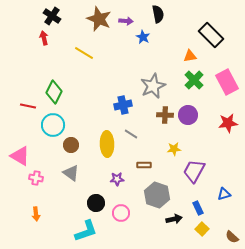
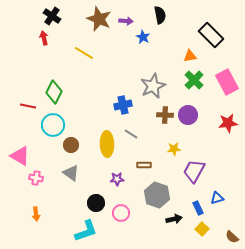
black semicircle: moved 2 px right, 1 px down
blue triangle: moved 7 px left, 4 px down
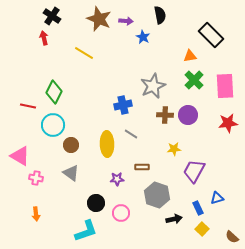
pink rectangle: moved 2 px left, 4 px down; rotated 25 degrees clockwise
brown rectangle: moved 2 px left, 2 px down
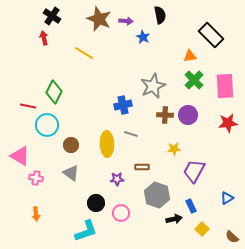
cyan circle: moved 6 px left
gray line: rotated 16 degrees counterclockwise
blue triangle: moved 10 px right; rotated 16 degrees counterclockwise
blue rectangle: moved 7 px left, 2 px up
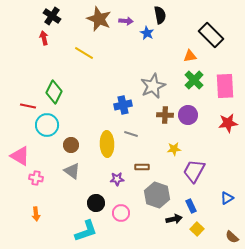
blue star: moved 4 px right, 4 px up
gray triangle: moved 1 px right, 2 px up
yellow square: moved 5 px left
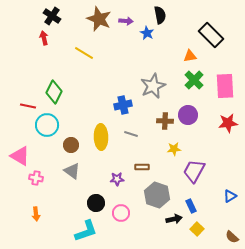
brown cross: moved 6 px down
yellow ellipse: moved 6 px left, 7 px up
blue triangle: moved 3 px right, 2 px up
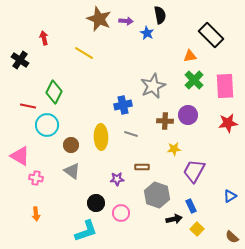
black cross: moved 32 px left, 44 px down
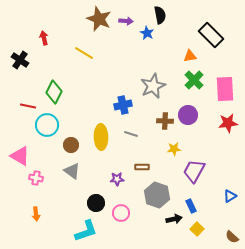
pink rectangle: moved 3 px down
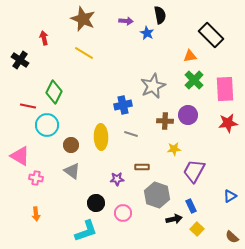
brown star: moved 16 px left
pink circle: moved 2 px right
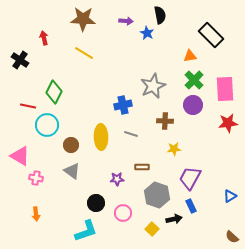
brown star: rotated 20 degrees counterclockwise
purple circle: moved 5 px right, 10 px up
purple trapezoid: moved 4 px left, 7 px down
yellow square: moved 45 px left
